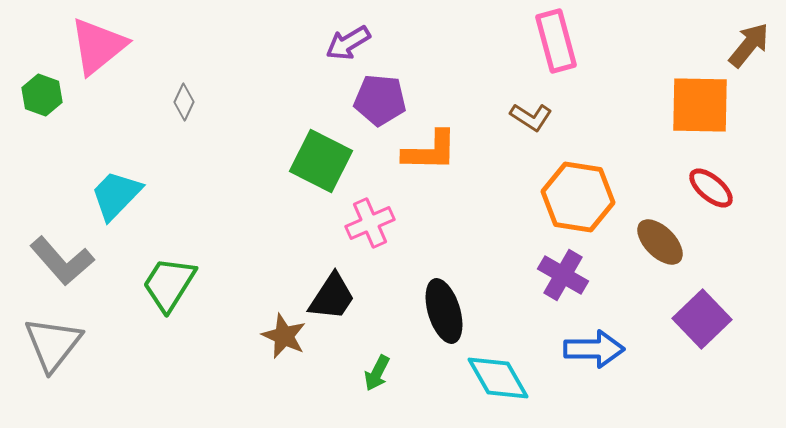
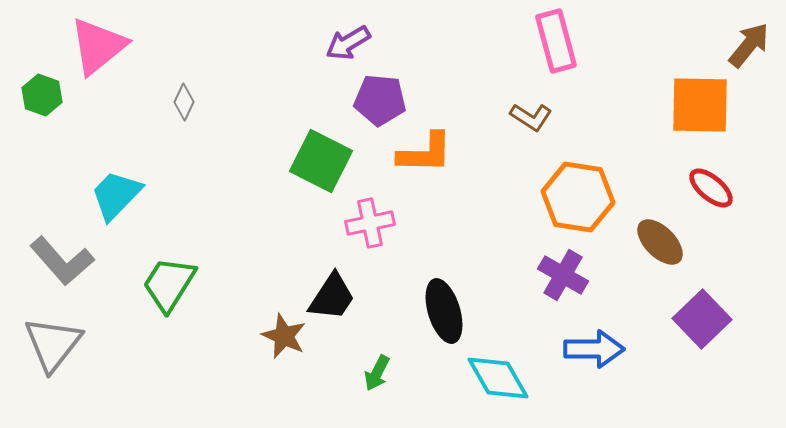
orange L-shape: moved 5 px left, 2 px down
pink cross: rotated 12 degrees clockwise
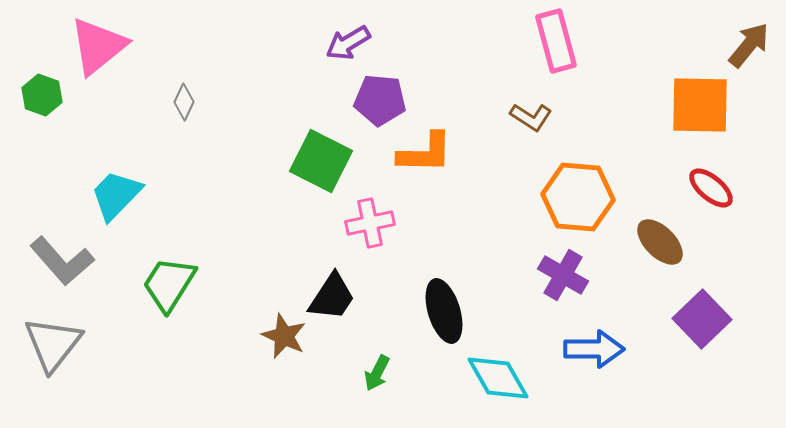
orange hexagon: rotated 4 degrees counterclockwise
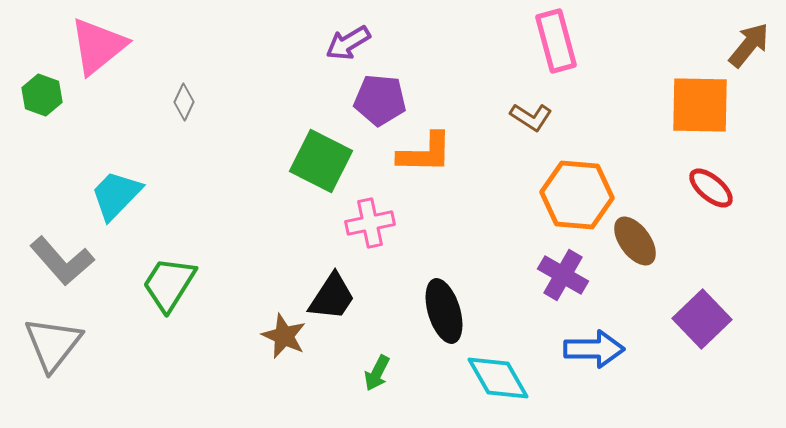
orange hexagon: moved 1 px left, 2 px up
brown ellipse: moved 25 px left, 1 px up; rotated 9 degrees clockwise
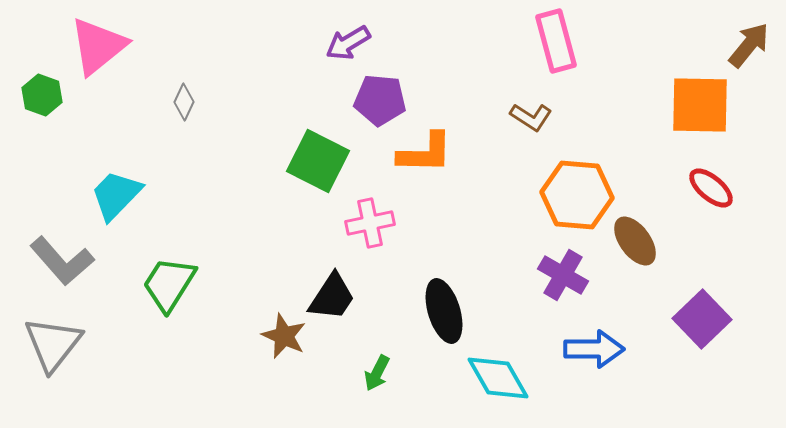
green square: moved 3 px left
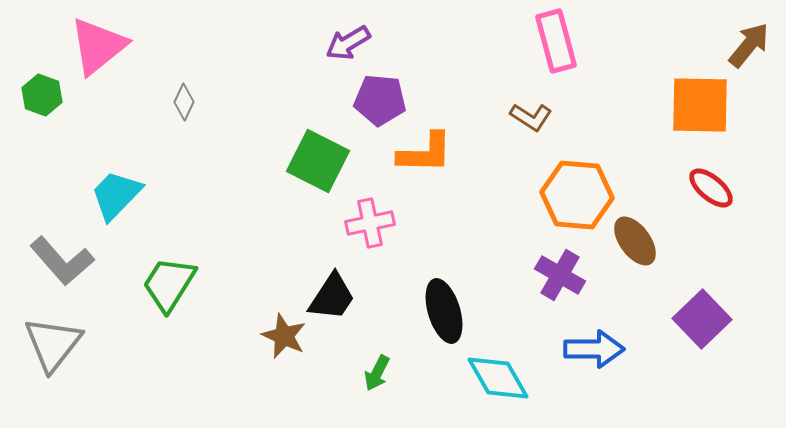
purple cross: moved 3 px left
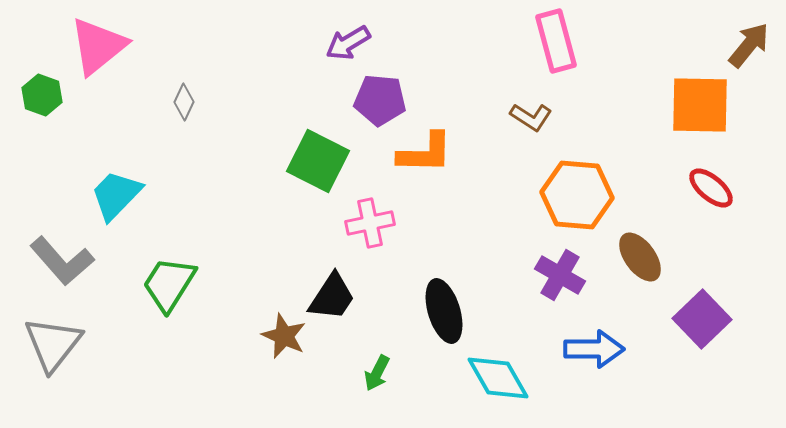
brown ellipse: moved 5 px right, 16 px down
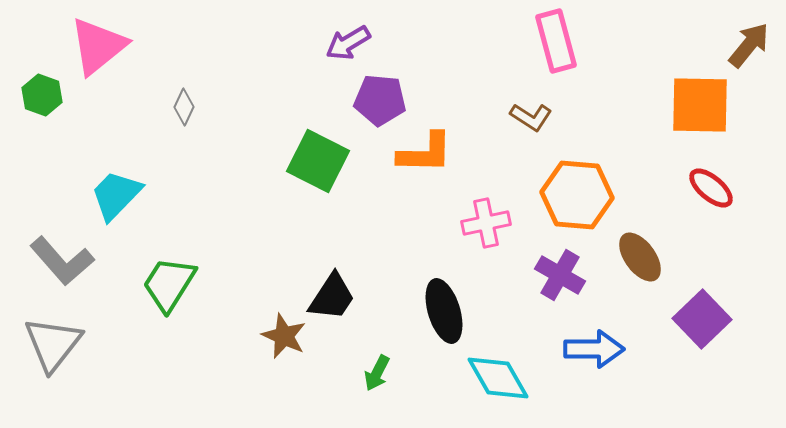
gray diamond: moved 5 px down
pink cross: moved 116 px right
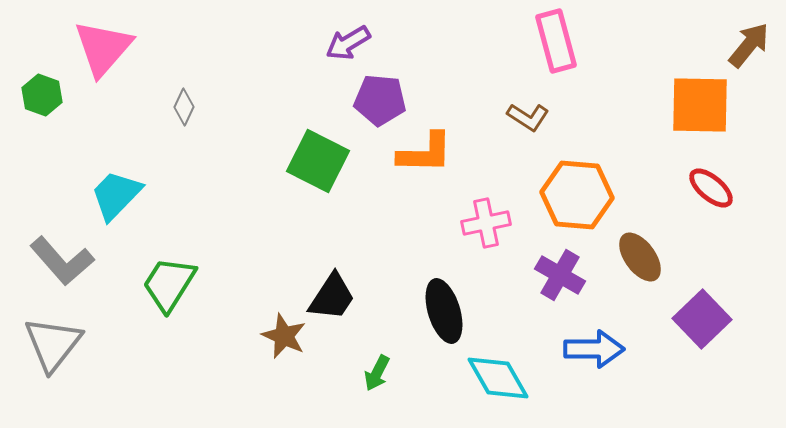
pink triangle: moved 5 px right, 2 px down; rotated 10 degrees counterclockwise
brown L-shape: moved 3 px left
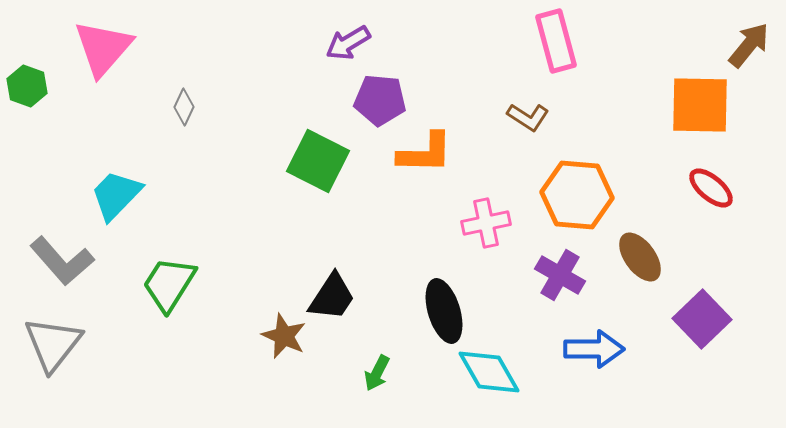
green hexagon: moved 15 px left, 9 px up
cyan diamond: moved 9 px left, 6 px up
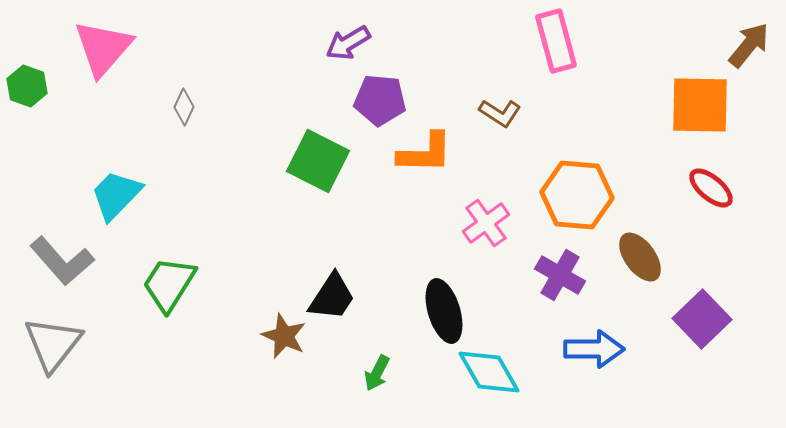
brown L-shape: moved 28 px left, 4 px up
pink cross: rotated 24 degrees counterclockwise
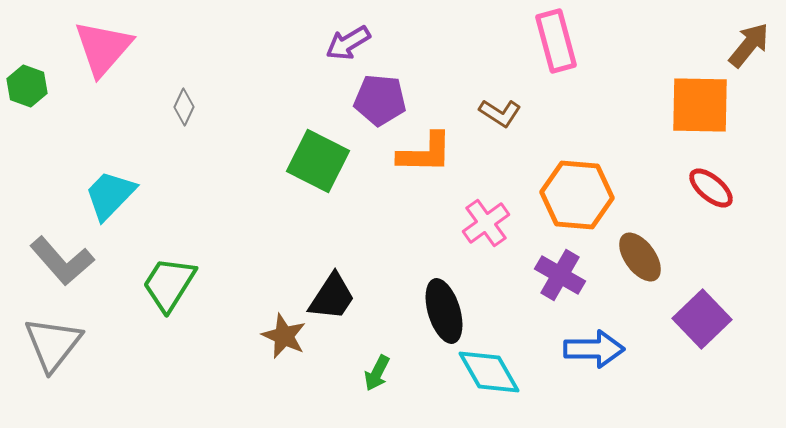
cyan trapezoid: moved 6 px left
